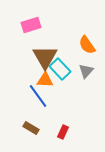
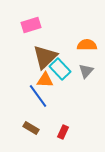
orange semicircle: rotated 126 degrees clockwise
brown triangle: rotated 16 degrees clockwise
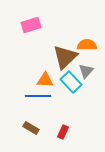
brown triangle: moved 20 px right
cyan rectangle: moved 11 px right, 13 px down
blue line: rotated 55 degrees counterclockwise
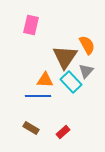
pink rectangle: rotated 60 degrees counterclockwise
orange semicircle: rotated 60 degrees clockwise
brown triangle: rotated 12 degrees counterclockwise
red rectangle: rotated 24 degrees clockwise
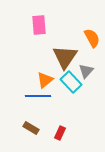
pink rectangle: moved 8 px right; rotated 18 degrees counterclockwise
orange semicircle: moved 5 px right, 7 px up
orange triangle: rotated 42 degrees counterclockwise
red rectangle: moved 3 px left, 1 px down; rotated 24 degrees counterclockwise
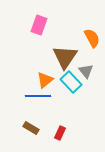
pink rectangle: rotated 24 degrees clockwise
gray triangle: rotated 21 degrees counterclockwise
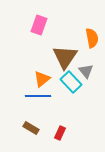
orange semicircle: rotated 18 degrees clockwise
orange triangle: moved 3 px left, 1 px up
